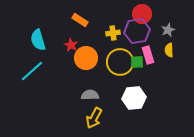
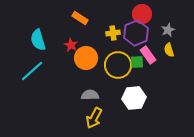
orange rectangle: moved 2 px up
purple hexagon: moved 1 px left, 2 px down; rotated 15 degrees counterclockwise
yellow semicircle: rotated 16 degrees counterclockwise
pink rectangle: rotated 18 degrees counterclockwise
yellow circle: moved 2 px left, 3 px down
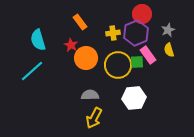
orange rectangle: moved 4 px down; rotated 21 degrees clockwise
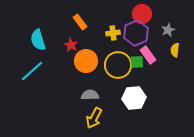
yellow semicircle: moved 6 px right; rotated 24 degrees clockwise
orange circle: moved 3 px down
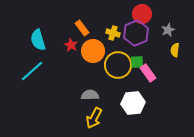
orange rectangle: moved 2 px right, 6 px down
yellow cross: rotated 24 degrees clockwise
pink rectangle: moved 18 px down
orange circle: moved 7 px right, 10 px up
white hexagon: moved 1 px left, 5 px down
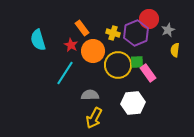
red circle: moved 7 px right, 5 px down
cyan line: moved 33 px right, 2 px down; rotated 15 degrees counterclockwise
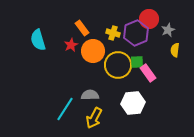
red star: rotated 16 degrees clockwise
cyan line: moved 36 px down
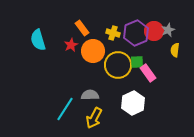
red circle: moved 5 px right, 12 px down
white hexagon: rotated 20 degrees counterclockwise
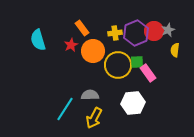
yellow cross: moved 2 px right; rotated 24 degrees counterclockwise
white hexagon: rotated 20 degrees clockwise
